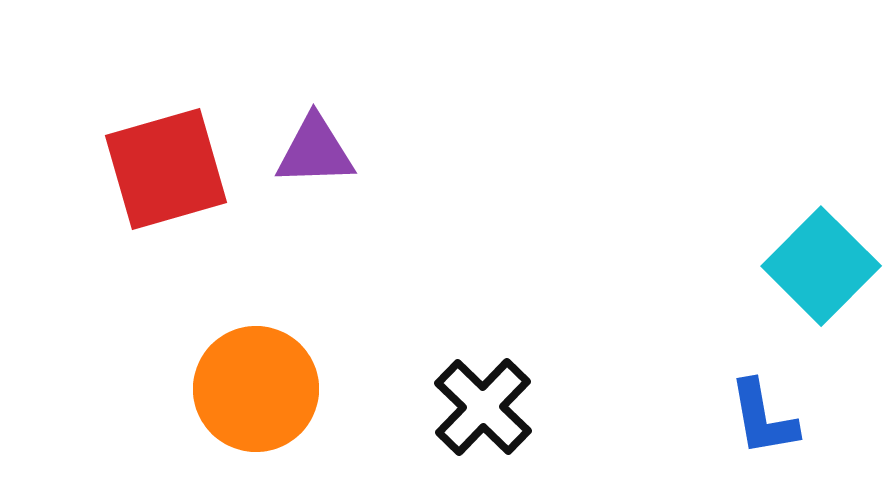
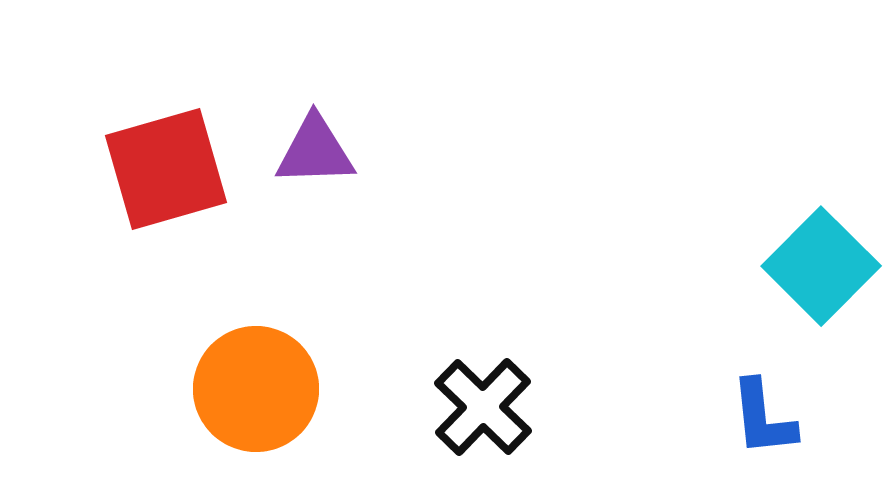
blue L-shape: rotated 4 degrees clockwise
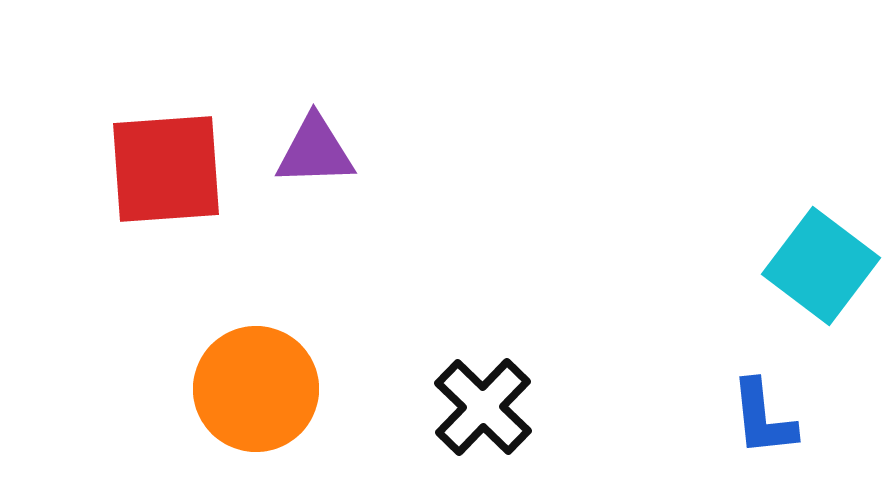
red square: rotated 12 degrees clockwise
cyan square: rotated 8 degrees counterclockwise
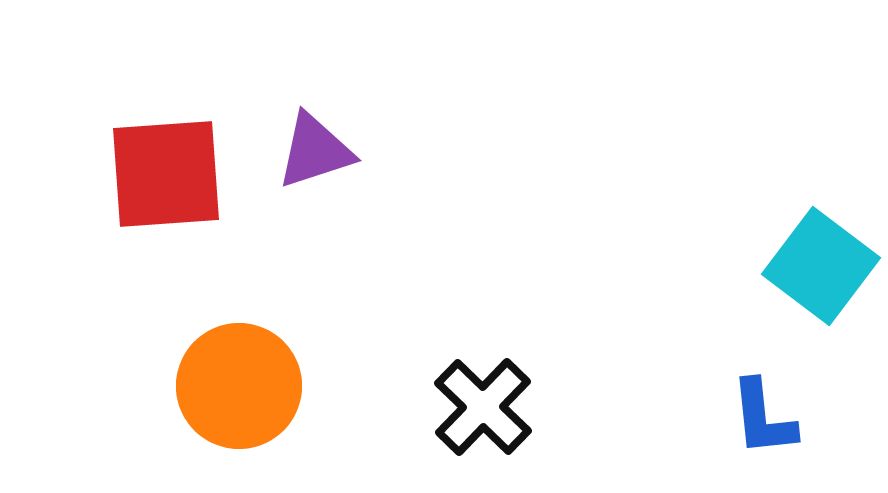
purple triangle: rotated 16 degrees counterclockwise
red square: moved 5 px down
orange circle: moved 17 px left, 3 px up
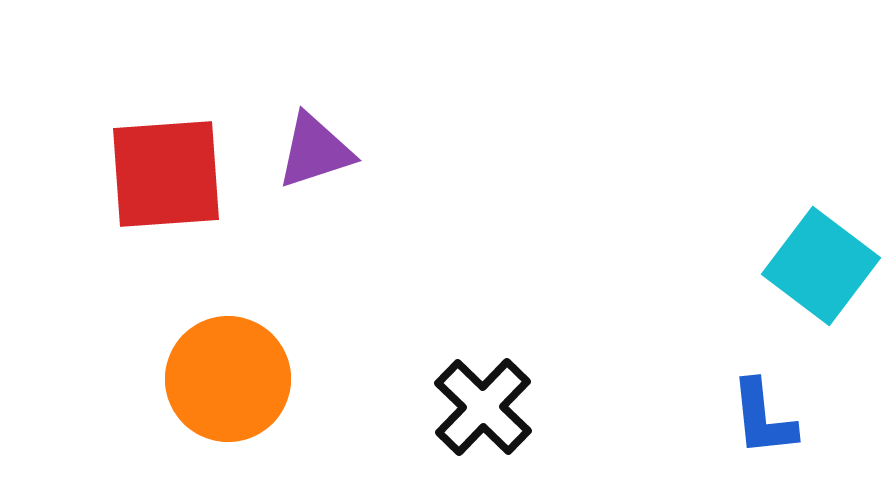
orange circle: moved 11 px left, 7 px up
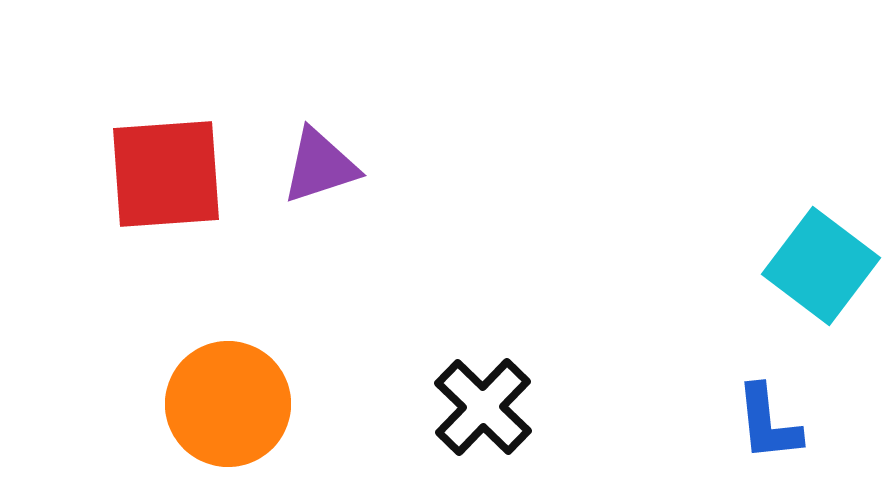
purple triangle: moved 5 px right, 15 px down
orange circle: moved 25 px down
blue L-shape: moved 5 px right, 5 px down
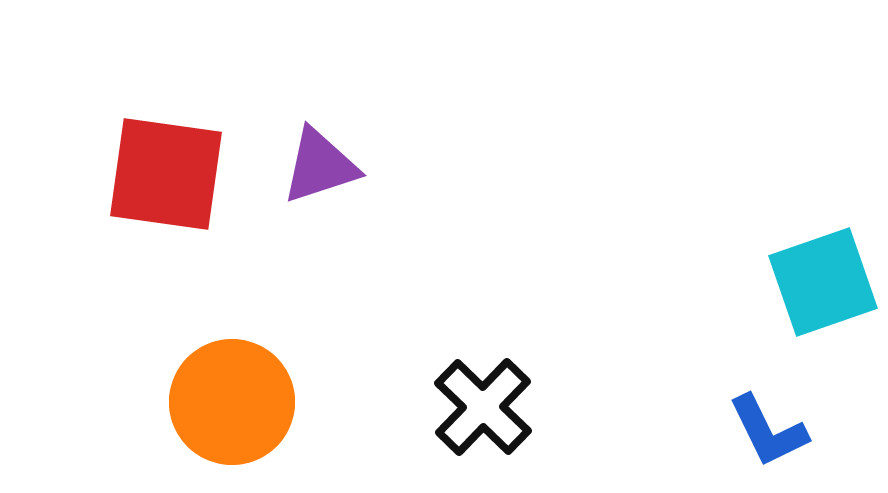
red square: rotated 12 degrees clockwise
cyan square: moved 2 px right, 16 px down; rotated 34 degrees clockwise
orange circle: moved 4 px right, 2 px up
blue L-shape: moved 8 px down; rotated 20 degrees counterclockwise
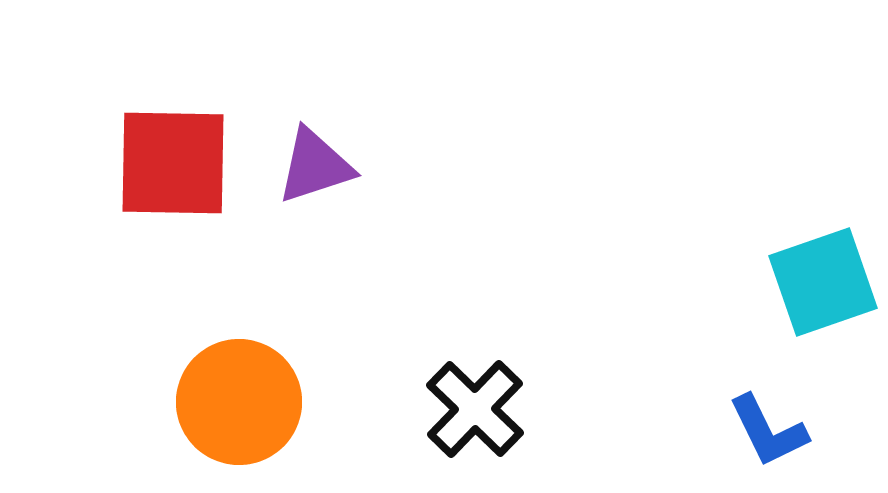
purple triangle: moved 5 px left
red square: moved 7 px right, 11 px up; rotated 7 degrees counterclockwise
orange circle: moved 7 px right
black cross: moved 8 px left, 2 px down
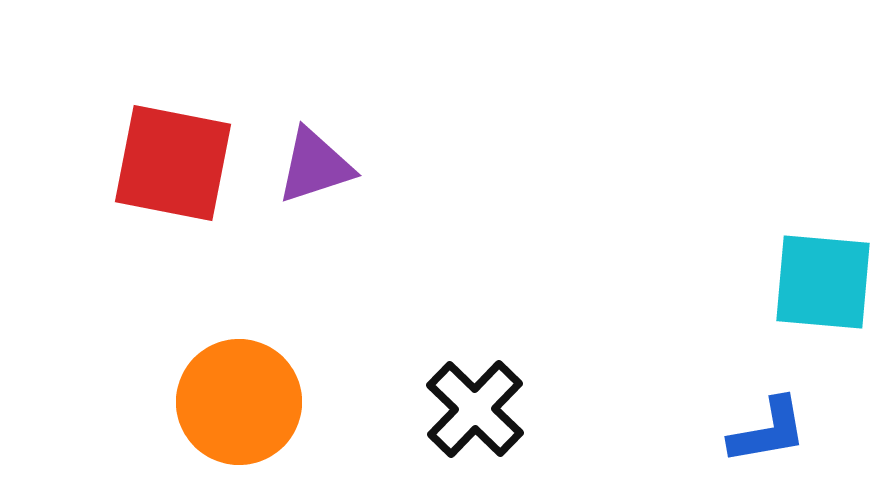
red square: rotated 10 degrees clockwise
cyan square: rotated 24 degrees clockwise
blue L-shape: rotated 74 degrees counterclockwise
